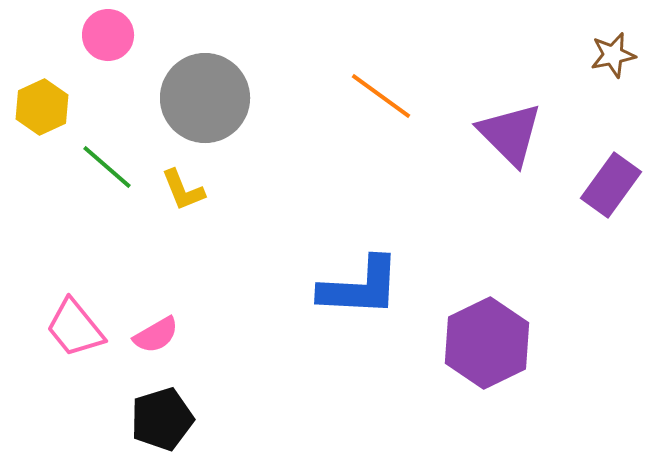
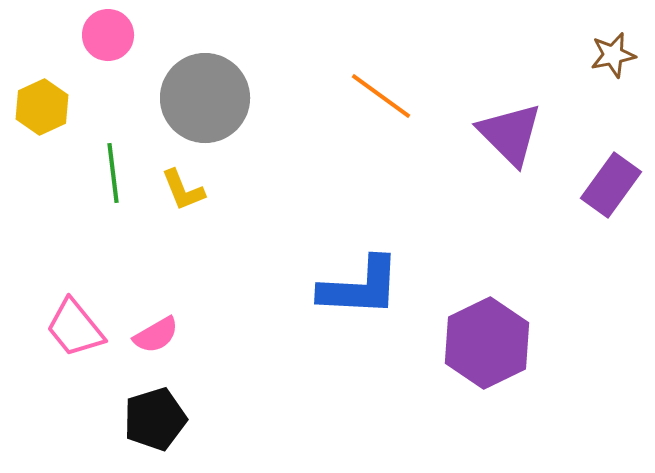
green line: moved 6 px right, 6 px down; rotated 42 degrees clockwise
black pentagon: moved 7 px left
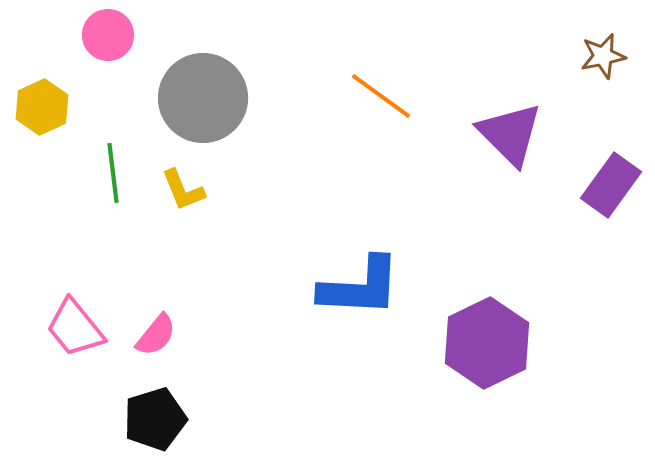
brown star: moved 10 px left, 1 px down
gray circle: moved 2 px left
pink semicircle: rotated 21 degrees counterclockwise
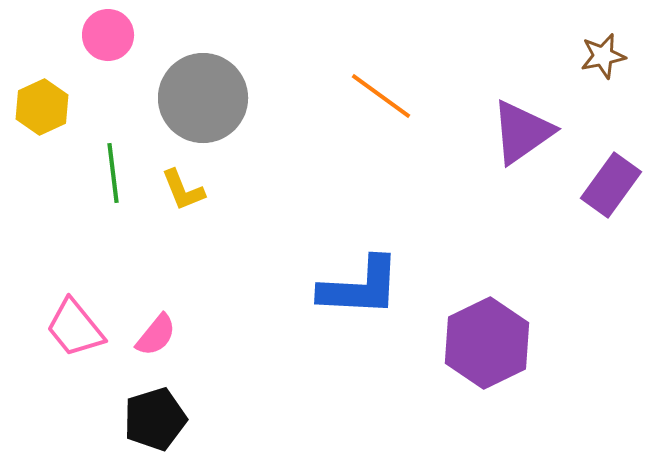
purple triangle: moved 12 px right, 2 px up; rotated 40 degrees clockwise
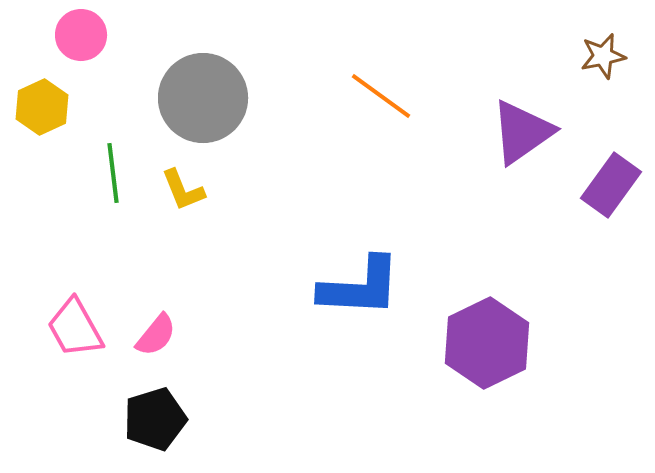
pink circle: moved 27 px left
pink trapezoid: rotated 10 degrees clockwise
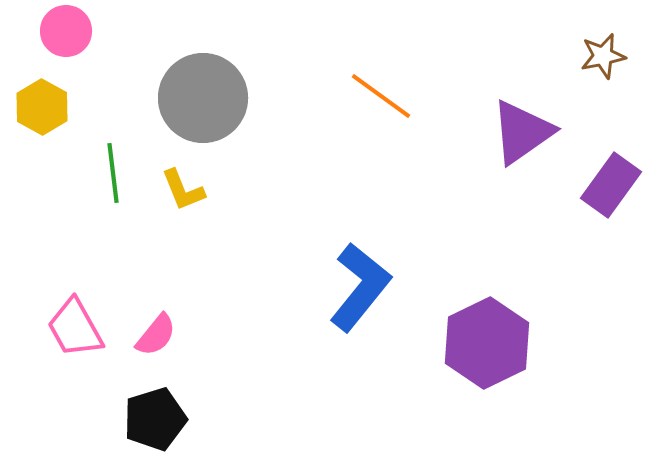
pink circle: moved 15 px left, 4 px up
yellow hexagon: rotated 6 degrees counterclockwise
blue L-shape: rotated 54 degrees counterclockwise
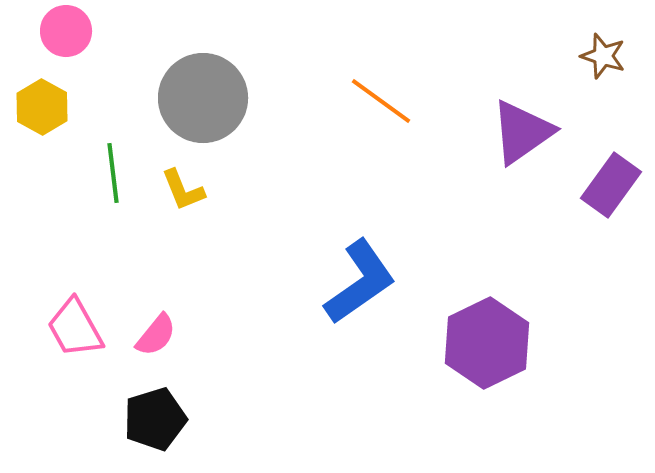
brown star: rotated 30 degrees clockwise
orange line: moved 5 px down
blue L-shape: moved 5 px up; rotated 16 degrees clockwise
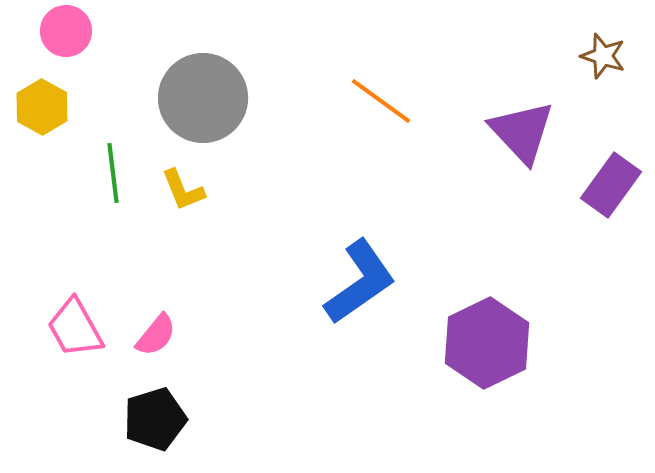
purple triangle: rotated 38 degrees counterclockwise
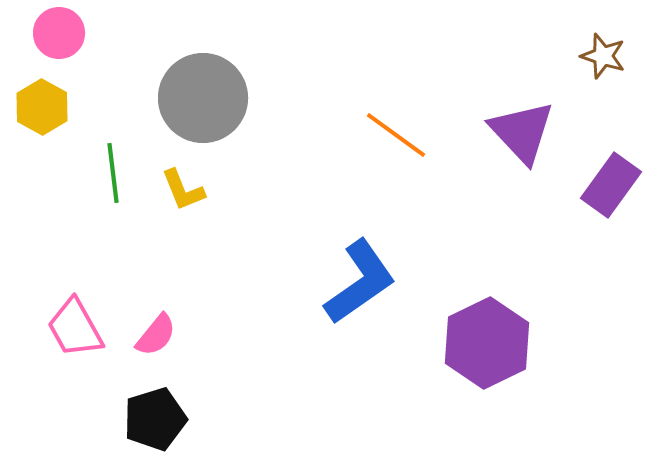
pink circle: moved 7 px left, 2 px down
orange line: moved 15 px right, 34 px down
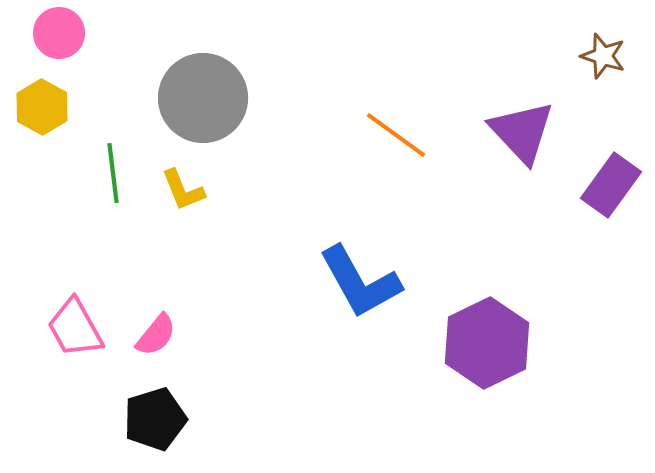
blue L-shape: rotated 96 degrees clockwise
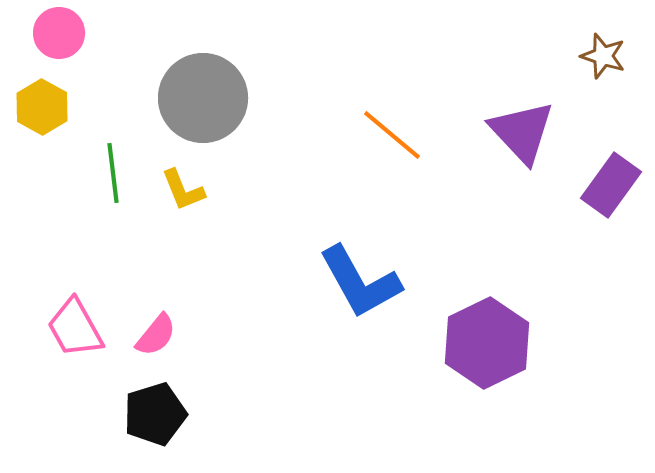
orange line: moved 4 px left; rotated 4 degrees clockwise
black pentagon: moved 5 px up
